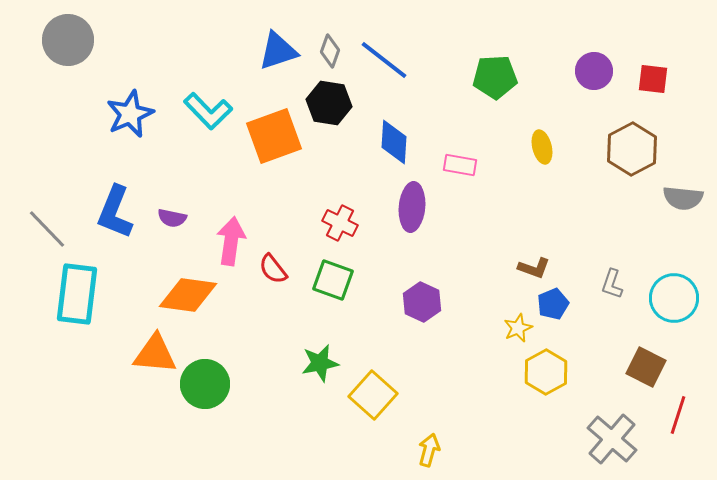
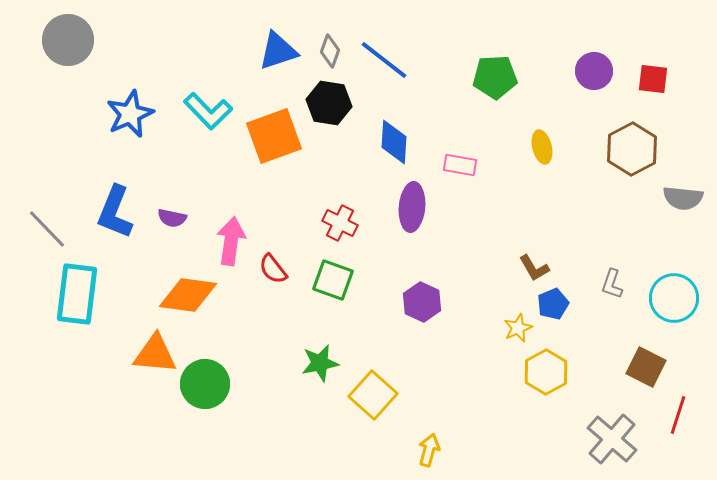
brown L-shape at (534, 268): rotated 40 degrees clockwise
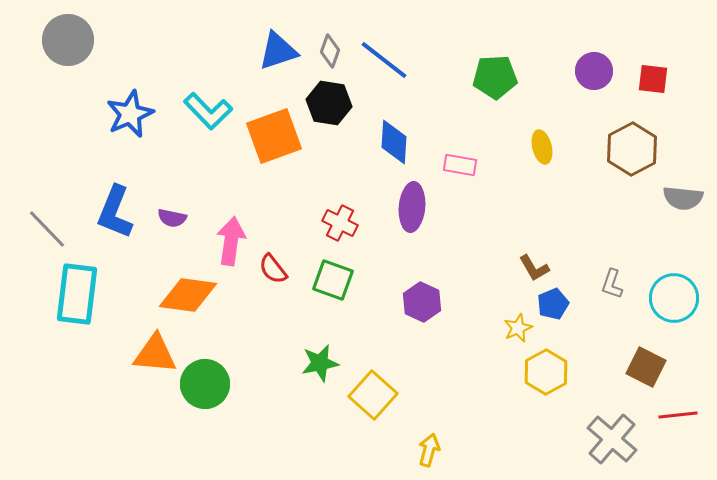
red line at (678, 415): rotated 66 degrees clockwise
